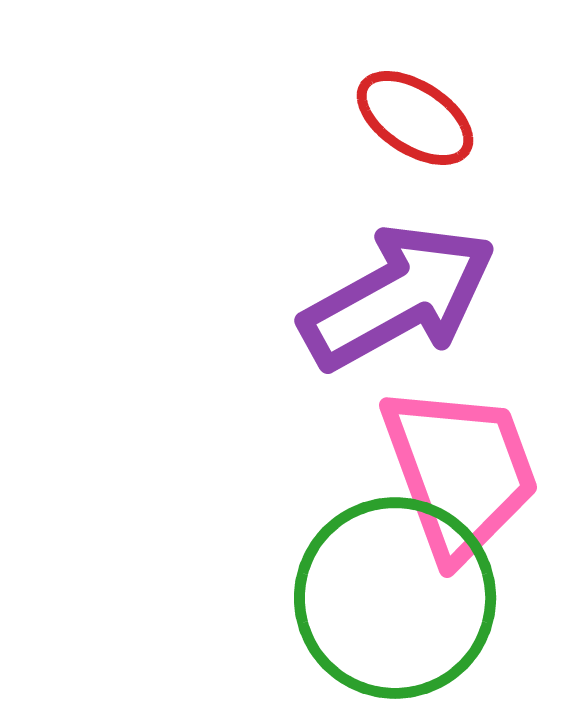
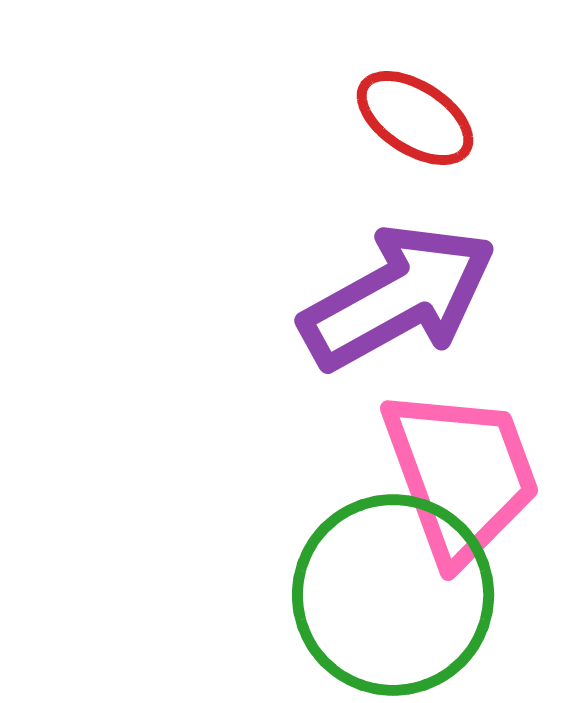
pink trapezoid: moved 1 px right, 3 px down
green circle: moved 2 px left, 3 px up
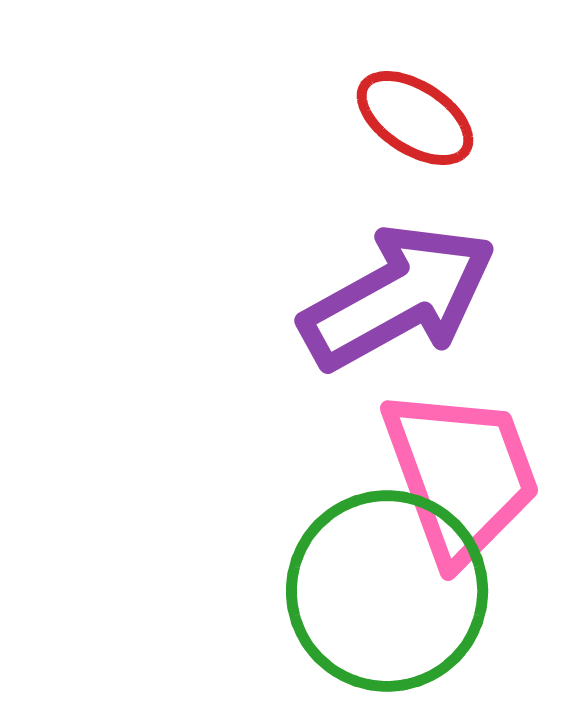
green circle: moved 6 px left, 4 px up
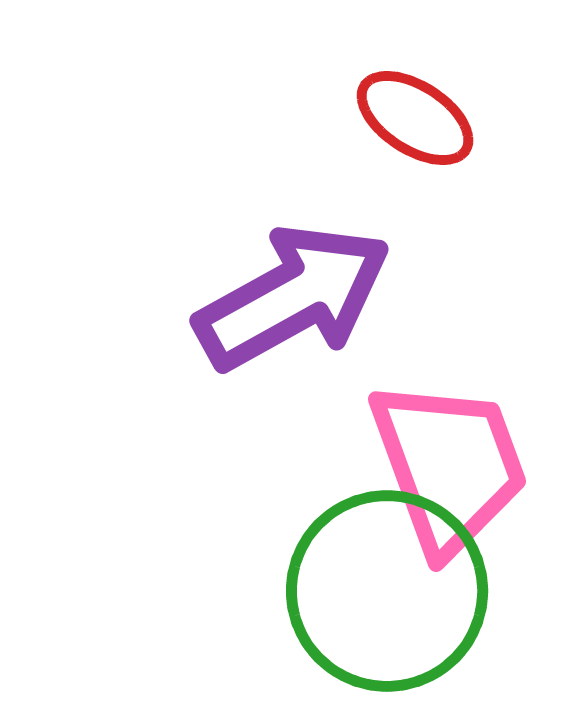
purple arrow: moved 105 px left
pink trapezoid: moved 12 px left, 9 px up
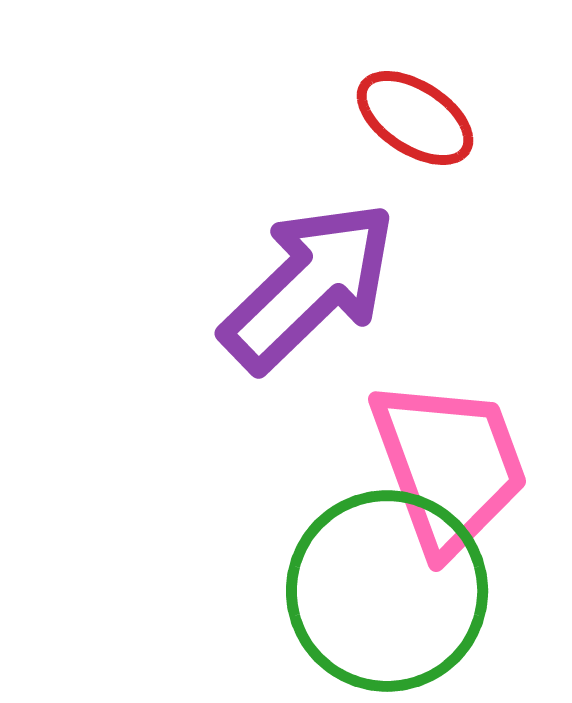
purple arrow: moved 16 px right, 11 px up; rotated 15 degrees counterclockwise
